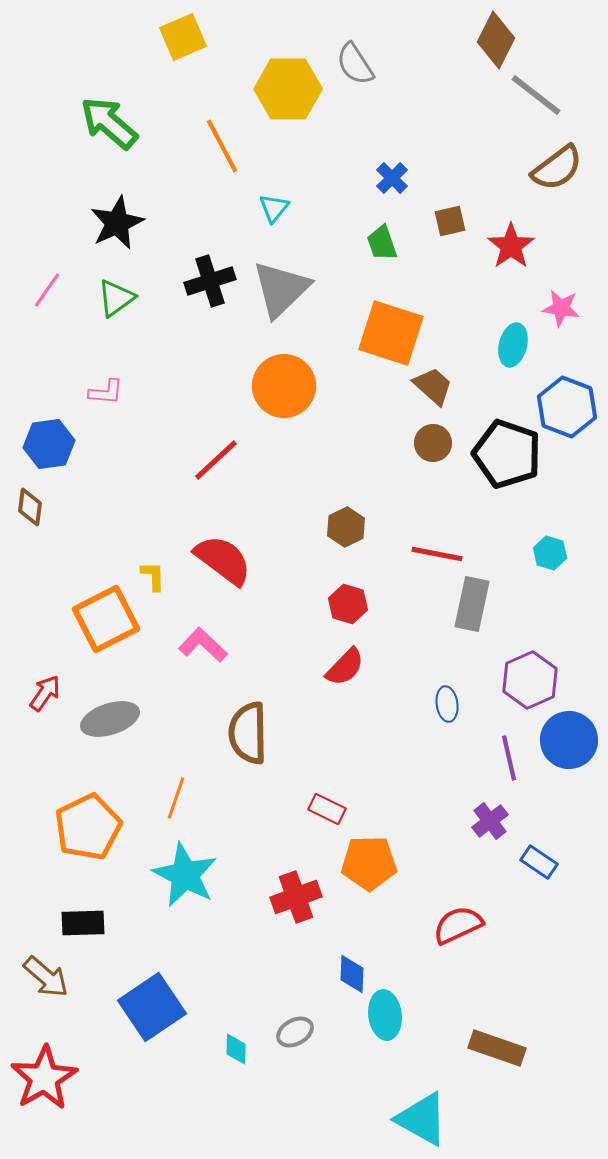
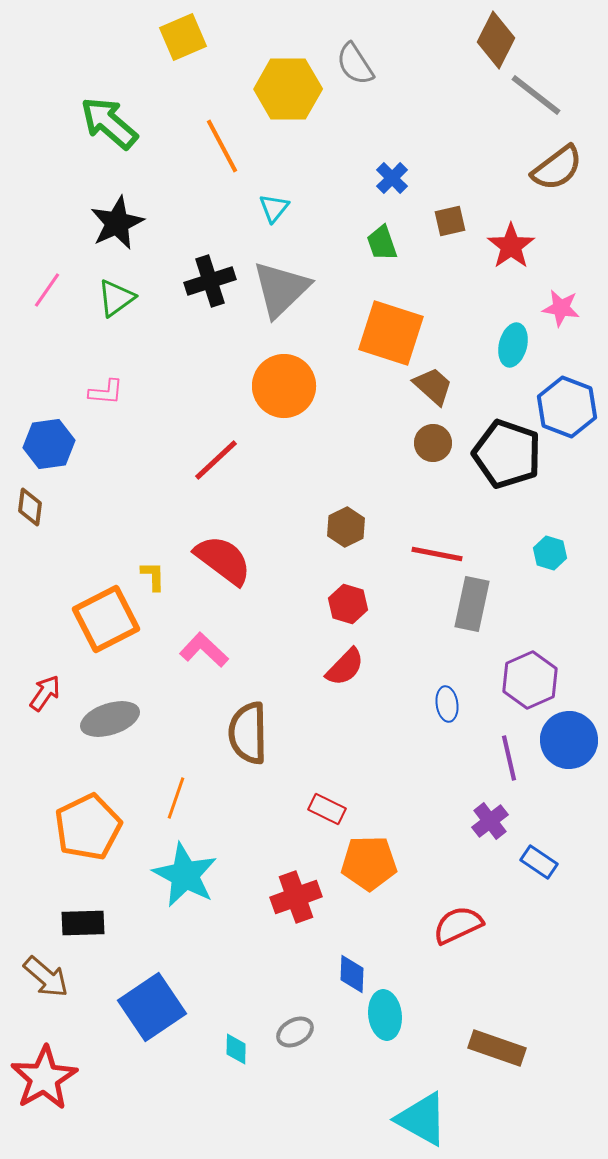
pink L-shape at (203, 645): moved 1 px right, 5 px down
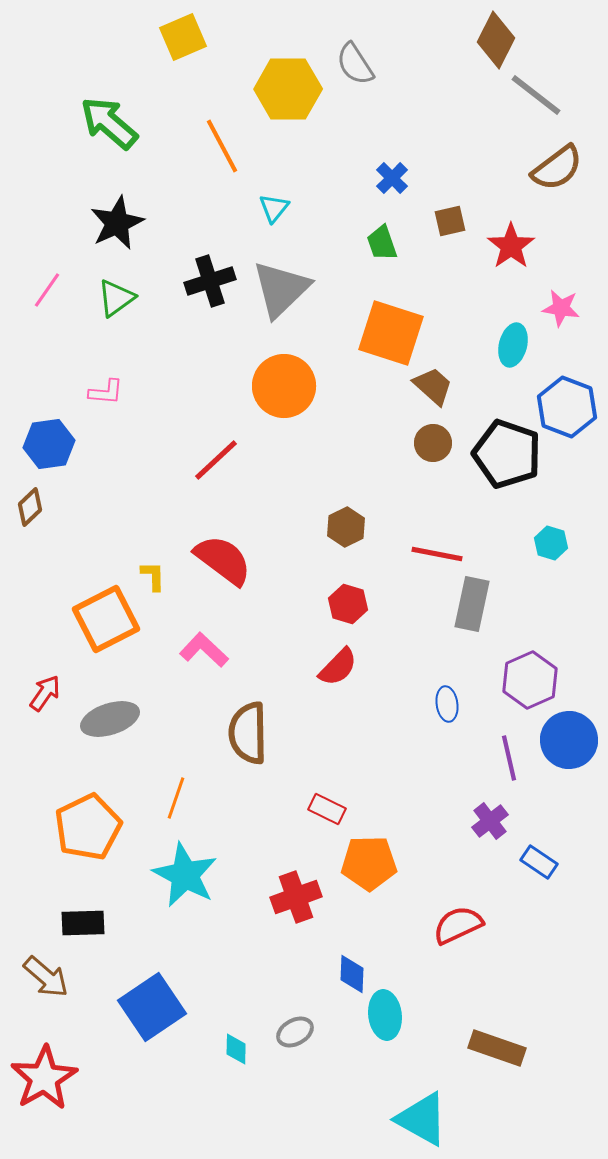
brown diamond at (30, 507): rotated 39 degrees clockwise
cyan hexagon at (550, 553): moved 1 px right, 10 px up
red semicircle at (345, 667): moved 7 px left
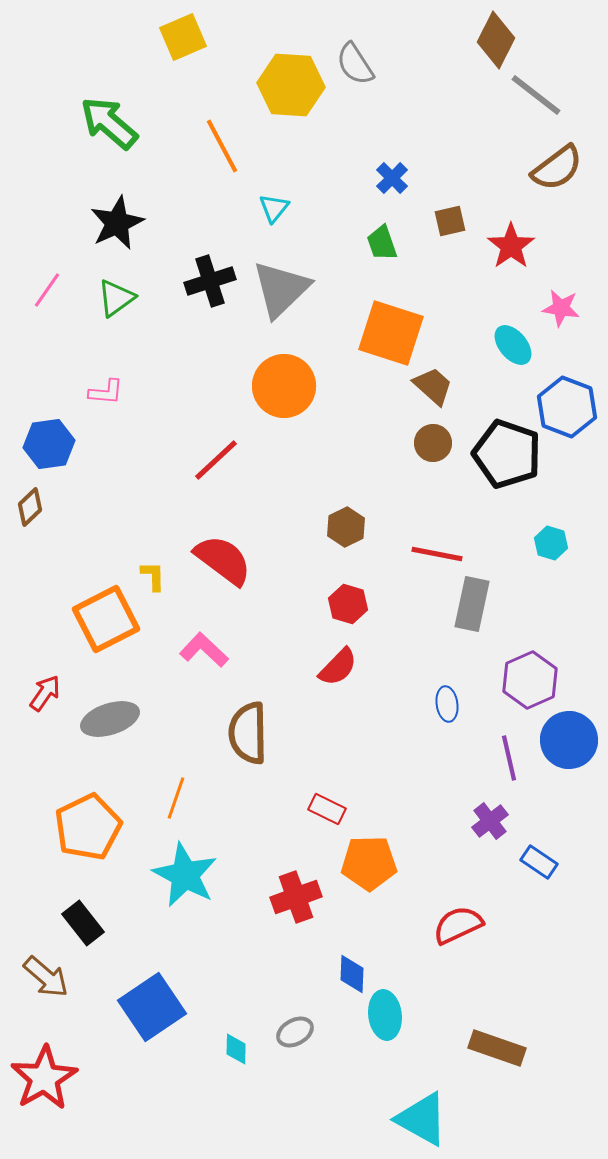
yellow hexagon at (288, 89): moved 3 px right, 4 px up; rotated 4 degrees clockwise
cyan ellipse at (513, 345): rotated 54 degrees counterclockwise
black rectangle at (83, 923): rotated 54 degrees clockwise
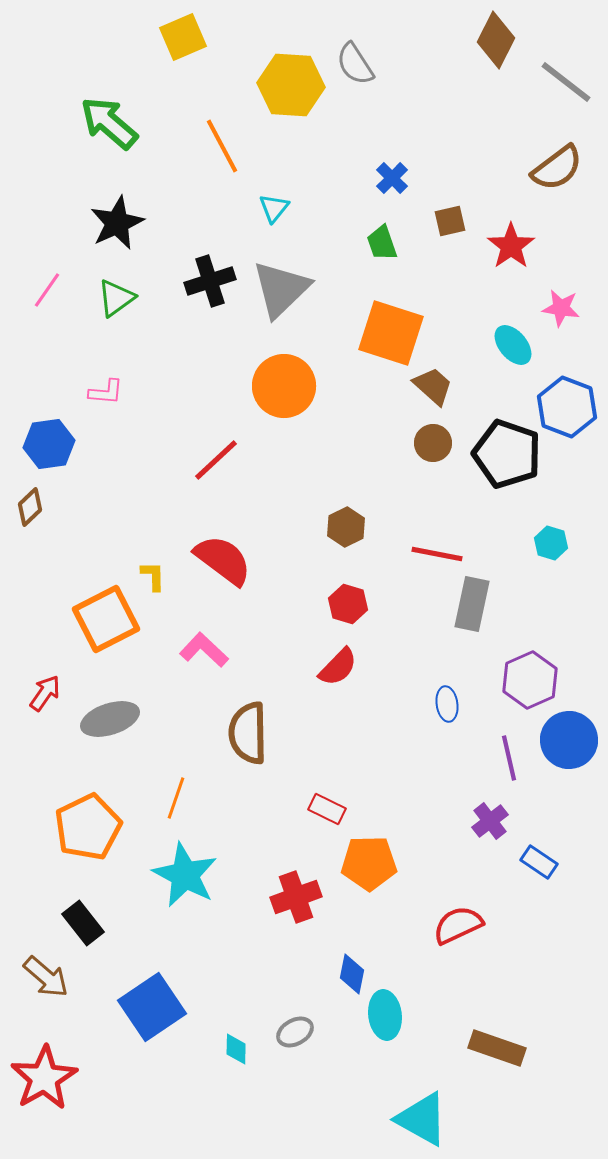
gray line at (536, 95): moved 30 px right, 13 px up
blue diamond at (352, 974): rotated 9 degrees clockwise
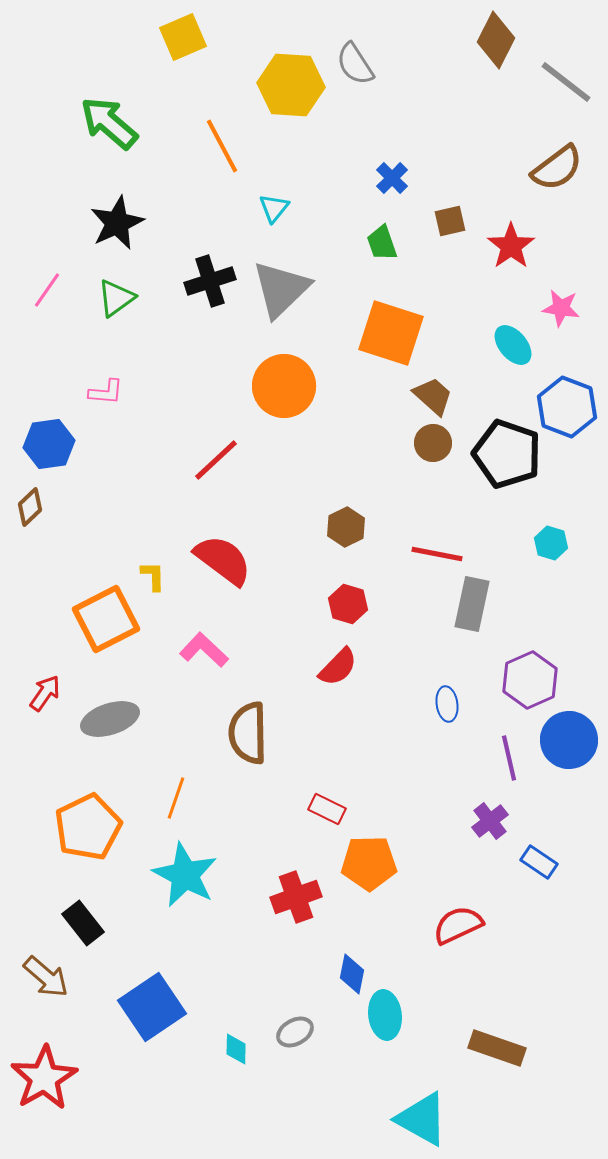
brown trapezoid at (433, 386): moved 10 px down
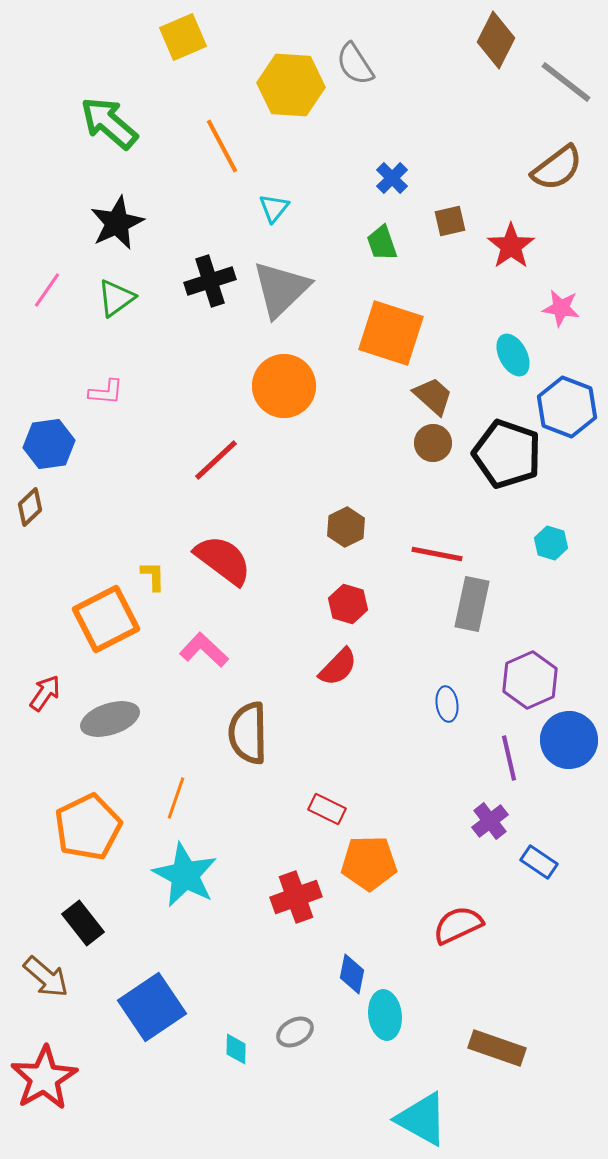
cyan ellipse at (513, 345): moved 10 px down; rotated 12 degrees clockwise
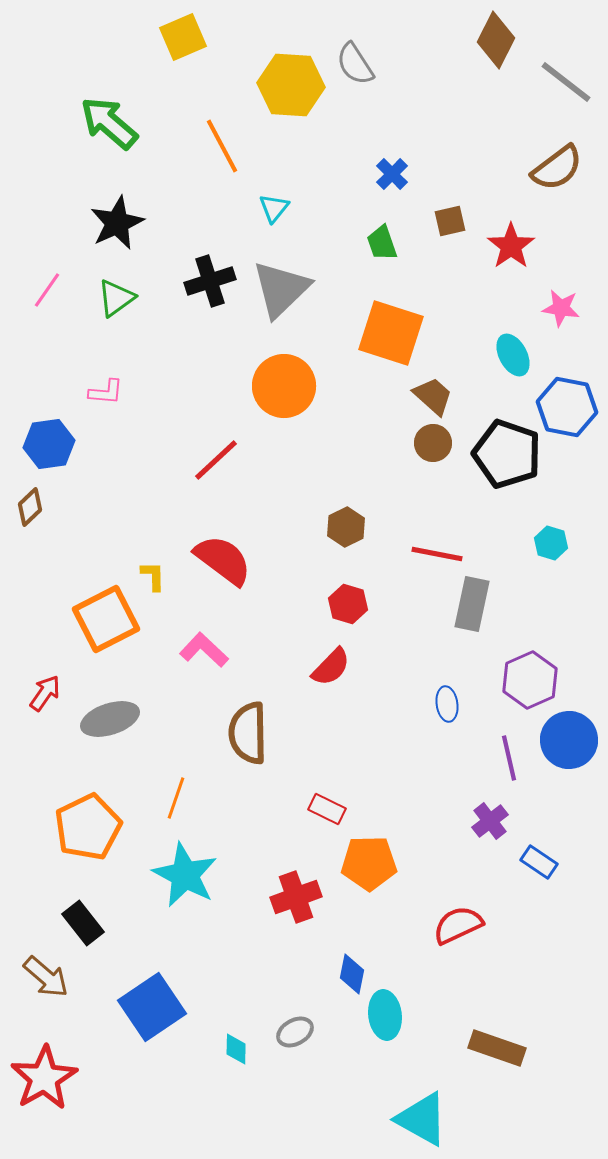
blue cross at (392, 178): moved 4 px up
blue hexagon at (567, 407): rotated 10 degrees counterclockwise
red semicircle at (338, 667): moved 7 px left
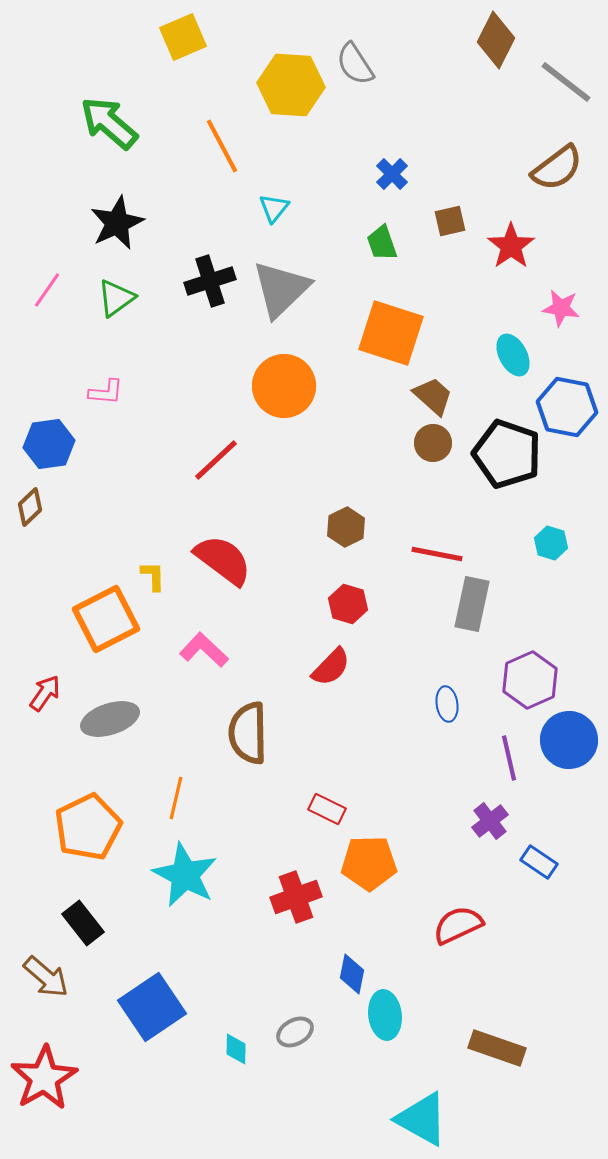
orange line at (176, 798): rotated 6 degrees counterclockwise
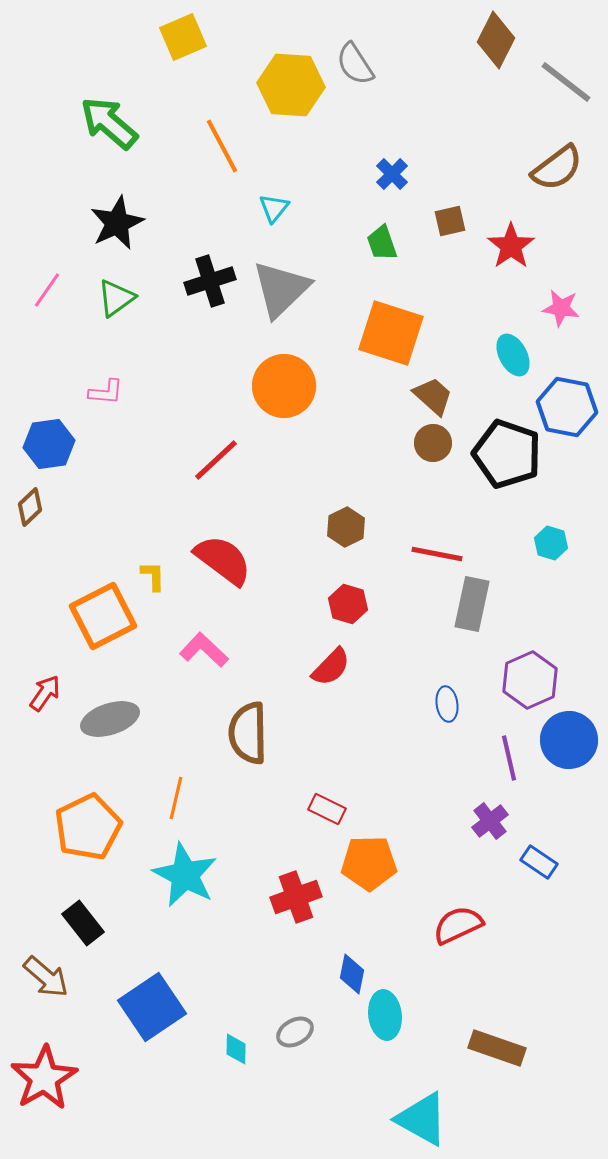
orange square at (106, 619): moved 3 px left, 3 px up
